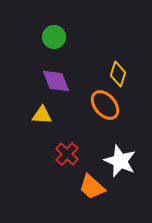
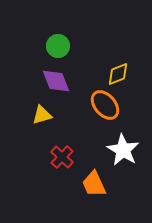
green circle: moved 4 px right, 9 px down
yellow diamond: rotated 50 degrees clockwise
yellow triangle: rotated 20 degrees counterclockwise
red cross: moved 5 px left, 3 px down
white star: moved 3 px right, 11 px up; rotated 8 degrees clockwise
orange trapezoid: moved 2 px right, 3 px up; rotated 24 degrees clockwise
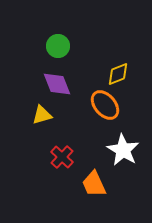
purple diamond: moved 1 px right, 3 px down
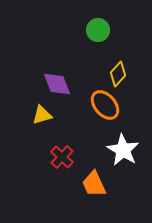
green circle: moved 40 px right, 16 px up
yellow diamond: rotated 25 degrees counterclockwise
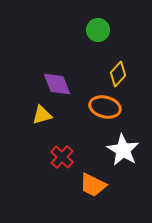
orange ellipse: moved 2 px down; rotated 36 degrees counterclockwise
orange trapezoid: moved 1 px left, 1 px down; rotated 40 degrees counterclockwise
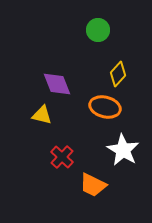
yellow triangle: rotated 30 degrees clockwise
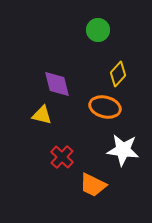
purple diamond: rotated 8 degrees clockwise
white star: rotated 24 degrees counterclockwise
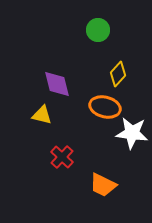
white star: moved 9 px right, 17 px up
orange trapezoid: moved 10 px right
